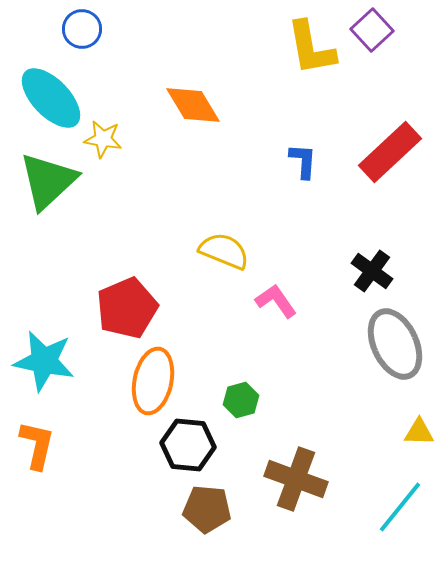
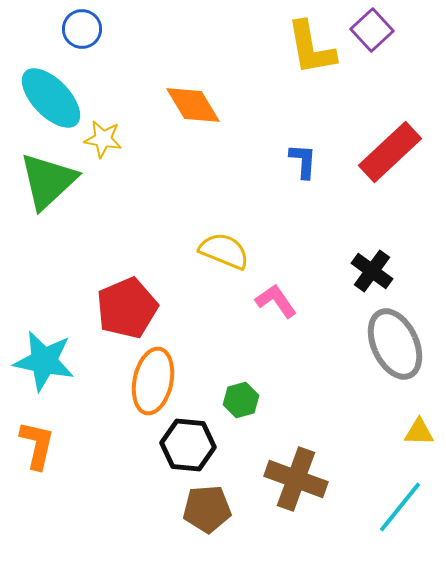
brown pentagon: rotated 9 degrees counterclockwise
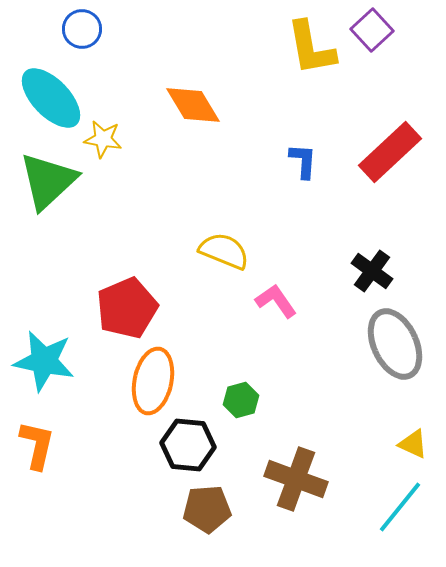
yellow triangle: moved 6 px left, 12 px down; rotated 24 degrees clockwise
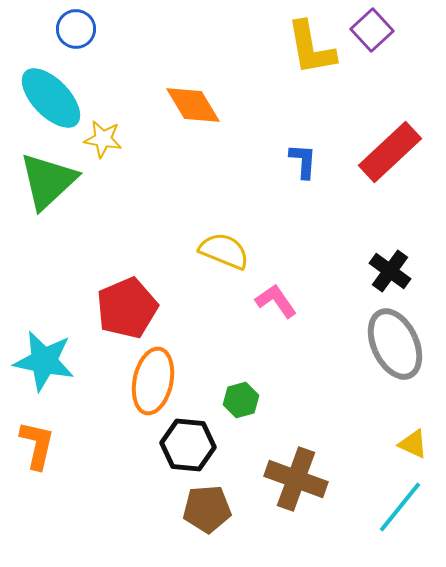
blue circle: moved 6 px left
black cross: moved 18 px right
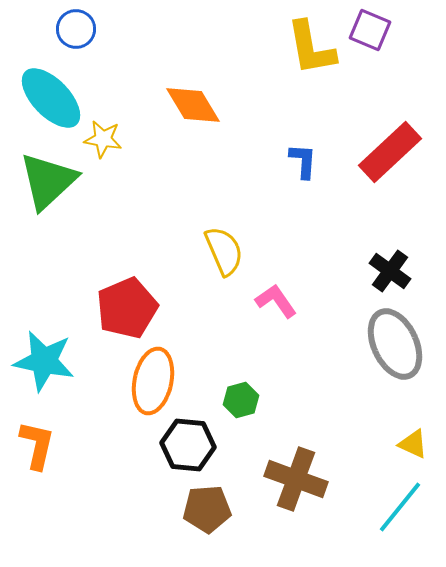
purple square: moved 2 px left; rotated 24 degrees counterclockwise
yellow semicircle: rotated 45 degrees clockwise
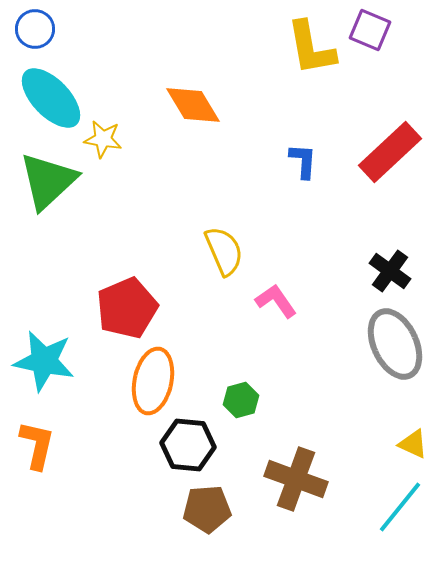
blue circle: moved 41 px left
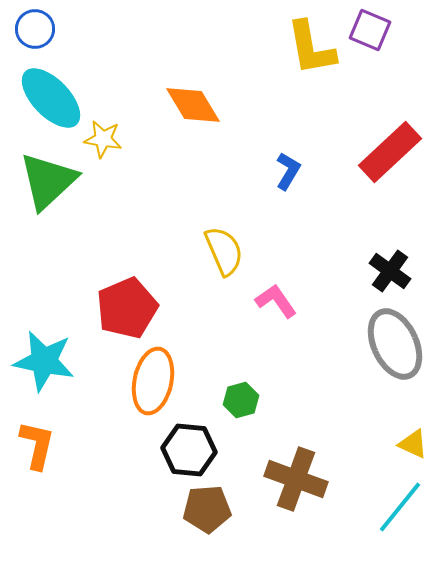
blue L-shape: moved 15 px left, 10 px down; rotated 27 degrees clockwise
black hexagon: moved 1 px right, 5 px down
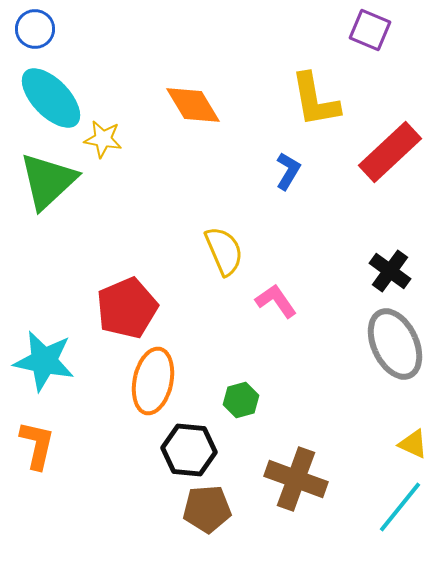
yellow L-shape: moved 4 px right, 52 px down
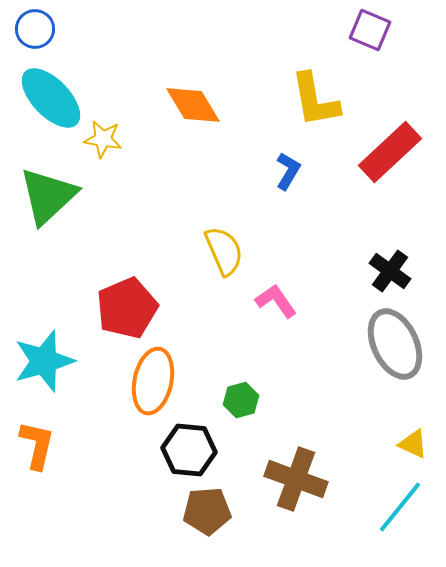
green triangle: moved 15 px down
cyan star: rotated 28 degrees counterclockwise
brown pentagon: moved 2 px down
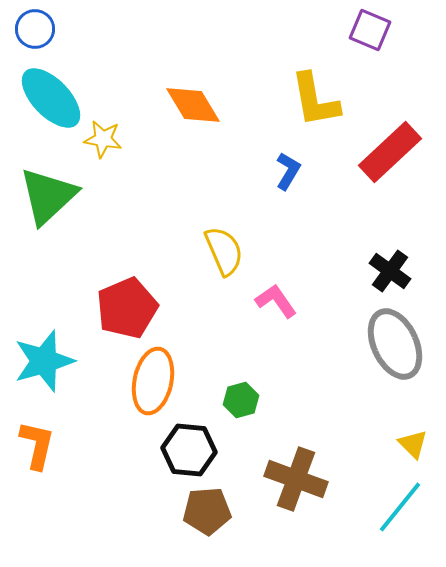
yellow triangle: rotated 20 degrees clockwise
